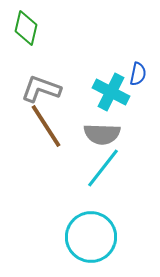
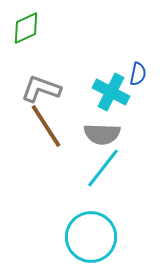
green diamond: rotated 52 degrees clockwise
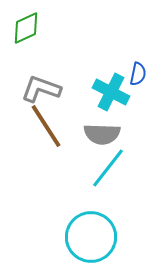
cyan line: moved 5 px right
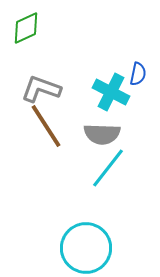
cyan circle: moved 5 px left, 11 px down
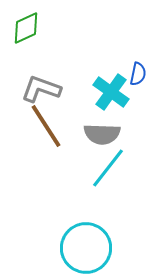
cyan cross: rotated 9 degrees clockwise
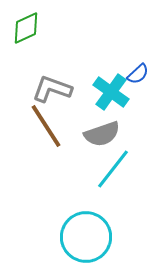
blue semicircle: rotated 35 degrees clockwise
gray L-shape: moved 11 px right
gray semicircle: rotated 21 degrees counterclockwise
cyan line: moved 5 px right, 1 px down
cyan circle: moved 11 px up
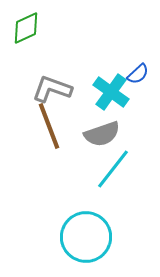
brown line: moved 3 px right; rotated 12 degrees clockwise
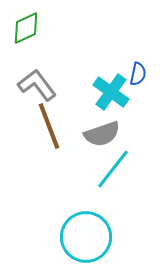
blue semicircle: rotated 35 degrees counterclockwise
gray L-shape: moved 15 px left, 4 px up; rotated 33 degrees clockwise
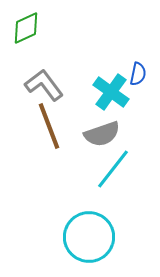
gray L-shape: moved 7 px right
cyan circle: moved 3 px right
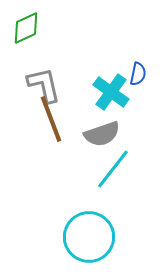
gray L-shape: rotated 24 degrees clockwise
brown line: moved 2 px right, 7 px up
